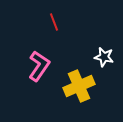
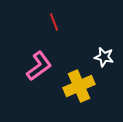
pink L-shape: rotated 20 degrees clockwise
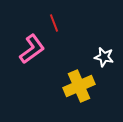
red line: moved 1 px down
pink L-shape: moved 7 px left, 17 px up
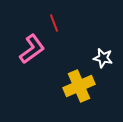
white star: moved 1 px left, 1 px down
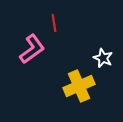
red line: rotated 12 degrees clockwise
white star: rotated 12 degrees clockwise
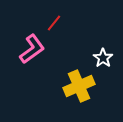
red line: rotated 48 degrees clockwise
white star: rotated 12 degrees clockwise
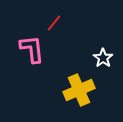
pink L-shape: rotated 60 degrees counterclockwise
yellow cross: moved 4 px down
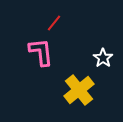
pink L-shape: moved 9 px right, 3 px down
yellow cross: rotated 16 degrees counterclockwise
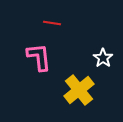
red line: moved 2 px left; rotated 60 degrees clockwise
pink L-shape: moved 2 px left, 5 px down
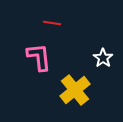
yellow cross: moved 4 px left
